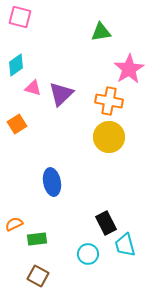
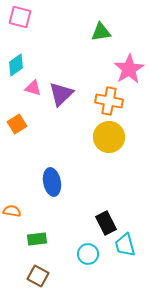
orange semicircle: moved 2 px left, 13 px up; rotated 36 degrees clockwise
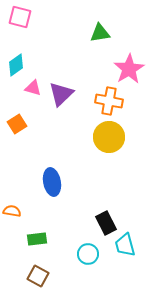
green triangle: moved 1 px left, 1 px down
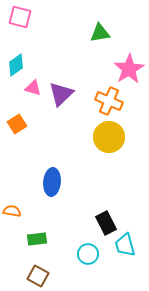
orange cross: rotated 12 degrees clockwise
blue ellipse: rotated 16 degrees clockwise
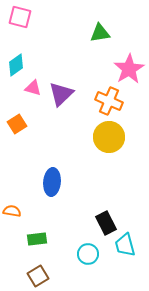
brown square: rotated 30 degrees clockwise
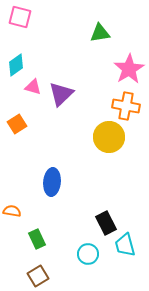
pink triangle: moved 1 px up
orange cross: moved 17 px right, 5 px down; rotated 12 degrees counterclockwise
green rectangle: rotated 72 degrees clockwise
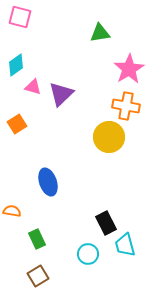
blue ellipse: moved 4 px left; rotated 24 degrees counterclockwise
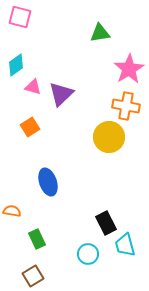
orange square: moved 13 px right, 3 px down
brown square: moved 5 px left
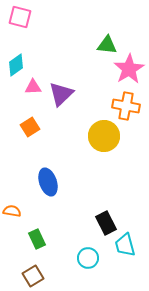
green triangle: moved 7 px right, 12 px down; rotated 15 degrees clockwise
pink triangle: rotated 18 degrees counterclockwise
yellow circle: moved 5 px left, 1 px up
cyan circle: moved 4 px down
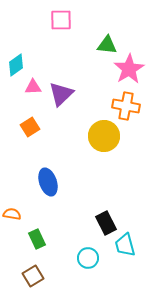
pink square: moved 41 px right, 3 px down; rotated 15 degrees counterclockwise
orange semicircle: moved 3 px down
